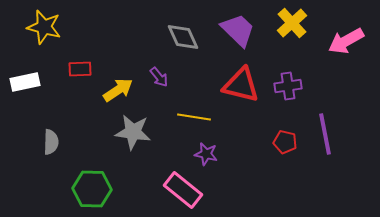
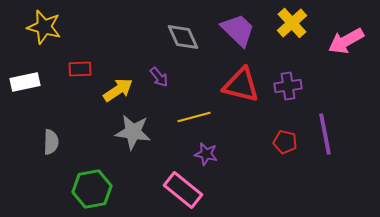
yellow line: rotated 24 degrees counterclockwise
green hexagon: rotated 12 degrees counterclockwise
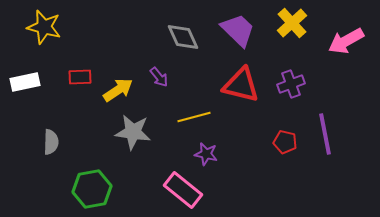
red rectangle: moved 8 px down
purple cross: moved 3 px right, 2 px up; rotated 12 degrees counterclockwise
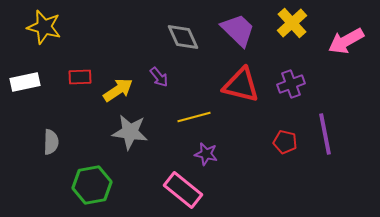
gray star: moved 3 px left
green hexagon: moved 4 px up
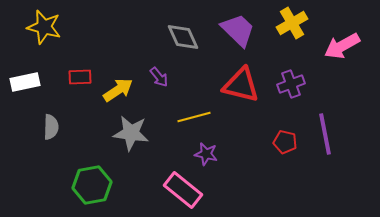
yellow cross: rotated 12 degrees clockwise
pink arrow: moved 4 px left, 5 px down
gray star: moved 1 px right, 1 px down
gray semicircle: moved 15 px up
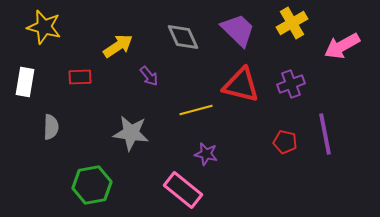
purple arrow: moved 10 px left, 1 px up
white rectangle: rotated 68 degrees counterclockwise
yellow arrow: moved 44 px up
yellow line: moved 2 px right, 7 px up
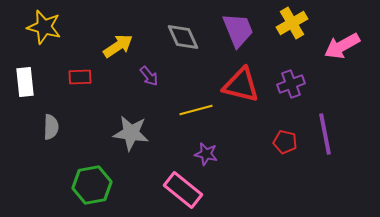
purple trapezoid: rotated 24 degrees clockwise
white rectangle: rotated 16 degrees counterclockwise
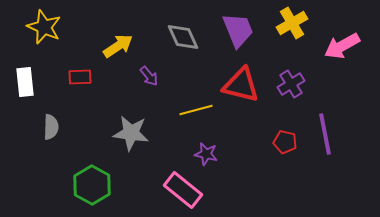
yellow star: rotated 8 degrees clockwise
purple cross: rotated 12 degrees counterclockwise
green hexagon: rotated 21 degrees counterclockwise
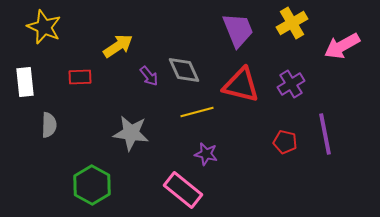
gray diamond: moved 1 px right, 33 px down
yellow line: moved 1 px right, 2 px down
gray semicircle: moved 2 px left, 2 px up
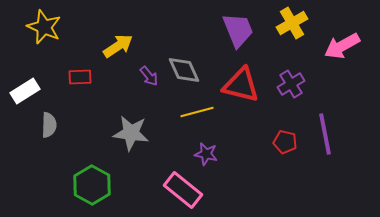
white rectangle: moved 9 px down; rotated 64 degrees clockwise
